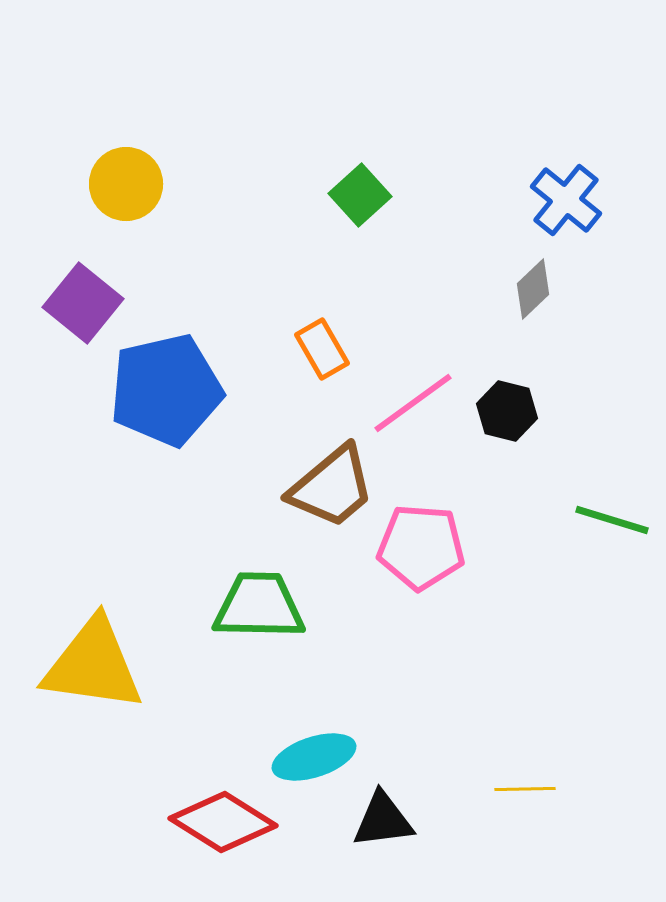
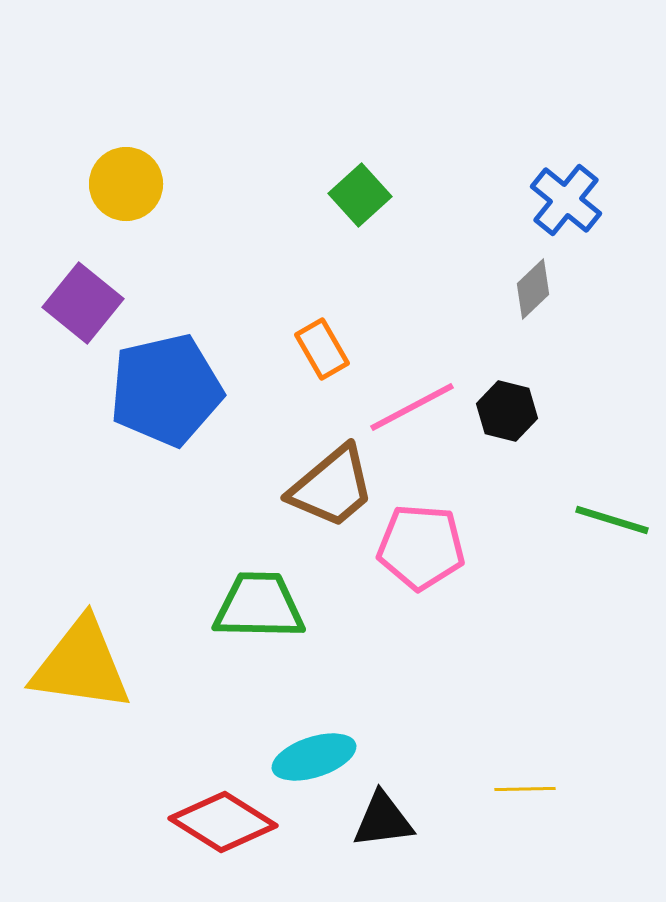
pink line: moved 1 px left, 4 px down; rotated 8 degrees clockwise
yellow triangle: moved 12 px left
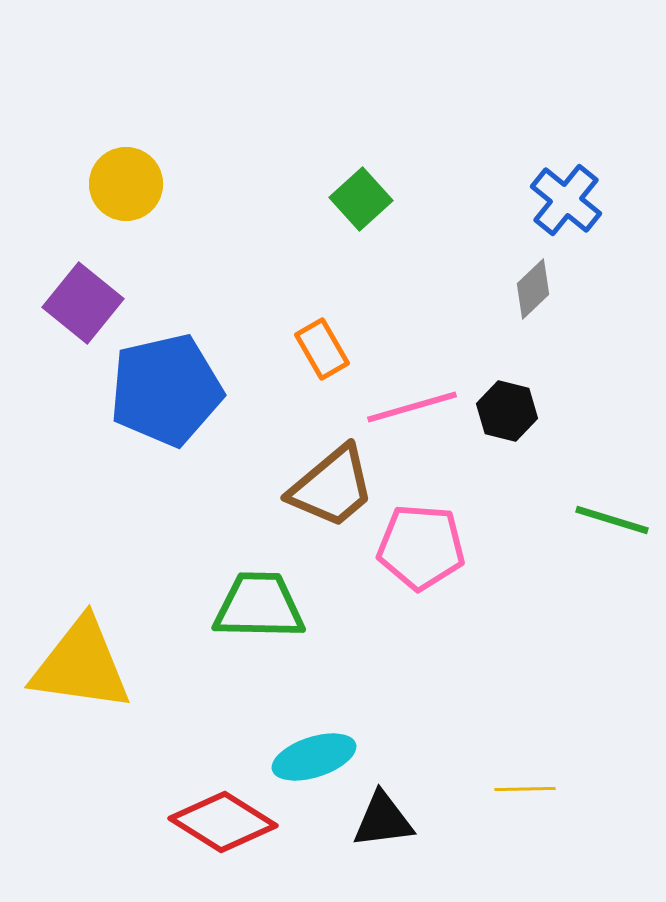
green square: moved 1 px right, 4 px down
pink line: rotated 12 degrees clockwise
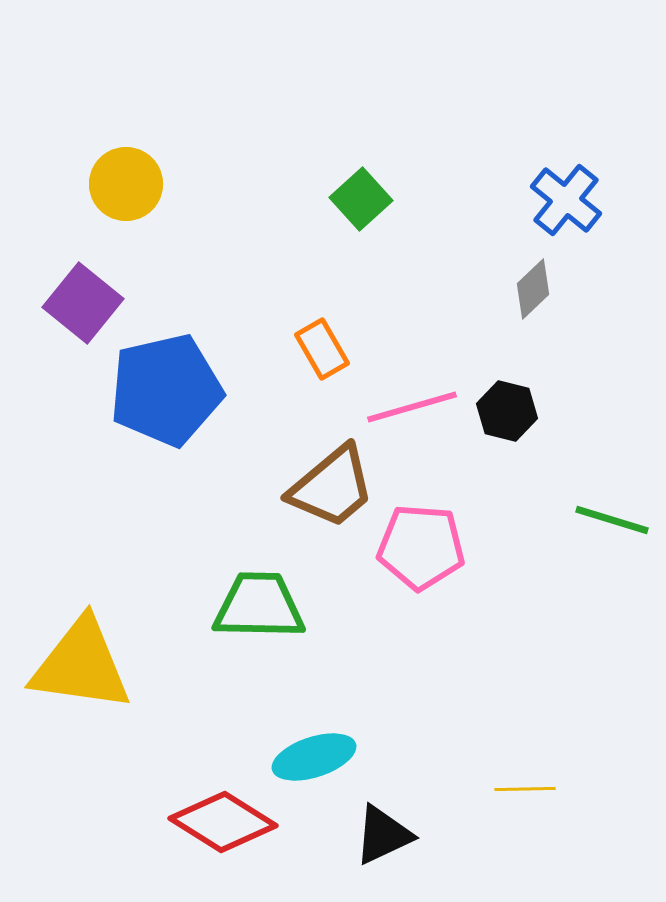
black triangle: moved 15 px down; rotated 18 degrees counterclockwise
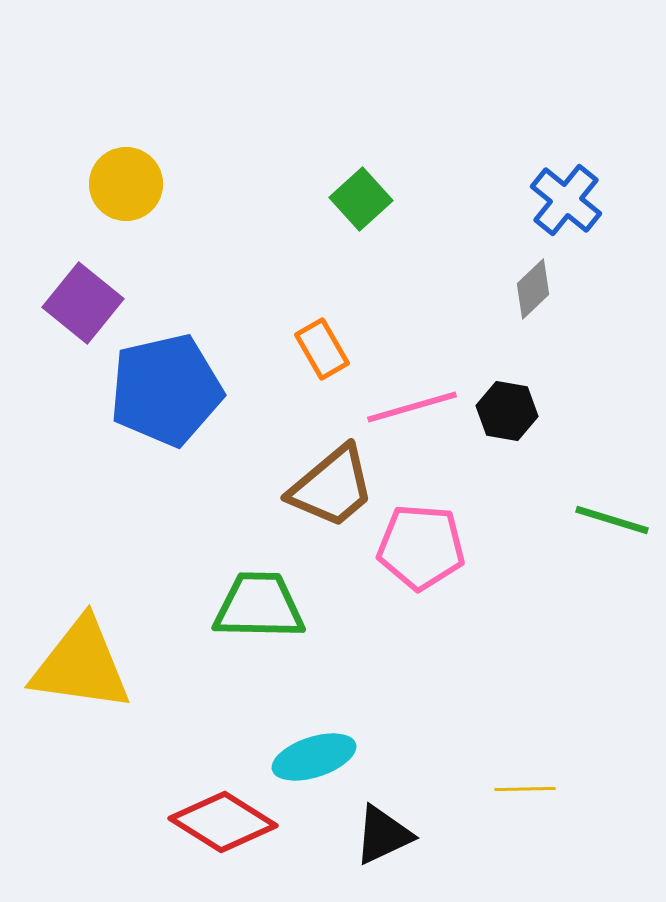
black hexagon: rotated 4 degrees counterclockwise
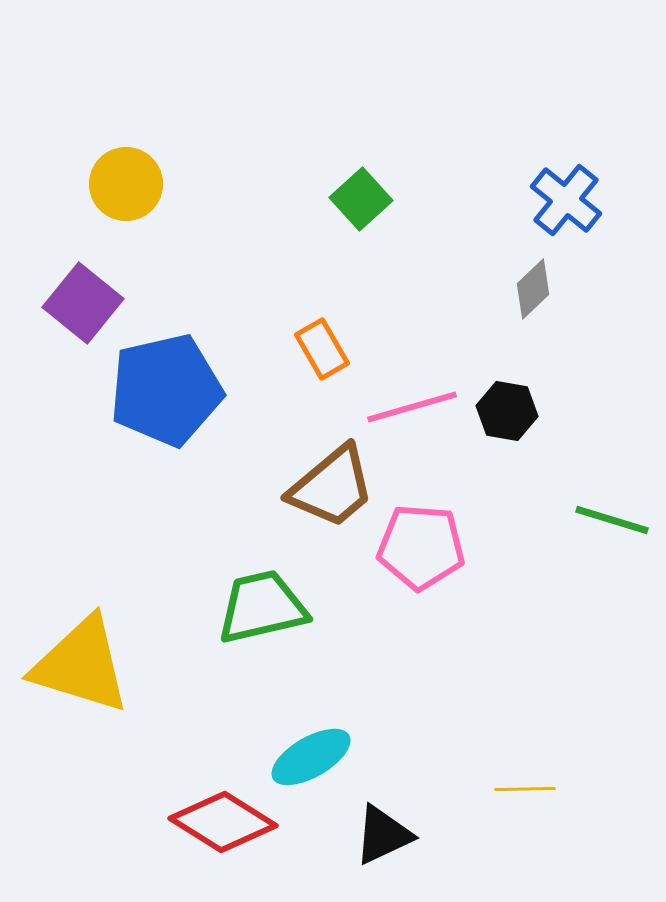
green trapezoid: moved 3 px right, 1 px down; rotated 14 degrees counterclockwise
yellow triangle: rotated 9 degrees clockwise
cyan ellipse: moved 3 px left; rotated 12 degrees counterclockwise
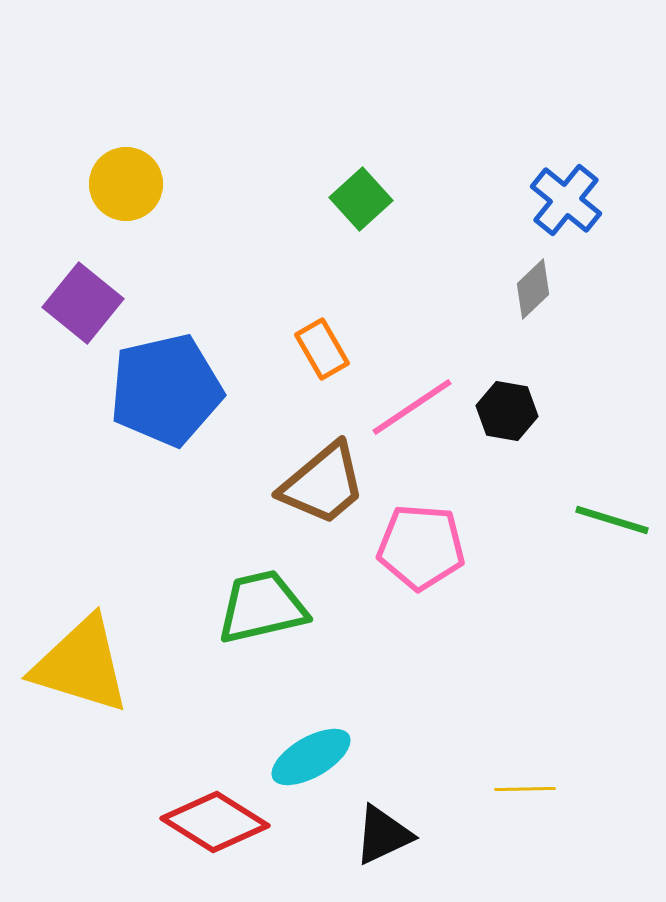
pink line: rotated 18 degrees counterclockwise
brown trapezoid: moved 9 px left, 3 px up
red diamond: moved 8 px left
